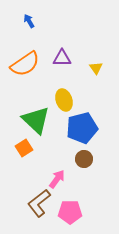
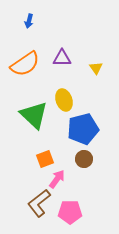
blue arrow: rotated 136 degrees counterclockwise
green triangle: moved 2 px left, 5 px up
blue pentagon: moved 1 px right, 1 px down
orange square: moved 21 px right, 11 px down; rotated 12 degrees clockwise
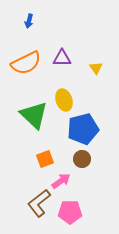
orange semicircle: moved 1 px right, 1 px up; rotated 8 degrees clockwise
brown circle: moved 2 px left
pink arrow: moved 4 px right, 2 px down; rotated 18 degrees clockwise
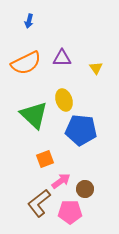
blue pentagon: moved 2 px left, 1 px down; rotated 20 degrees clockwise
brown circle: moved 3 px right, 30 px down
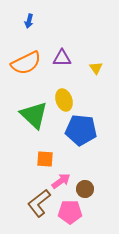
orange square: rotated 24 degrees clockwise
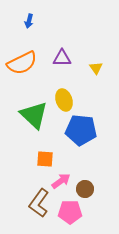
orange semicircle: moved 4 px left
brown L-shape: rotated 16 degrees counterclockwise
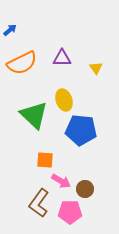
blue arrow: moved 19 px left, 9 px down; rotated 144 degrees counterclockwise
orange square: moved 1 px down
pink arrow: rotated 66 degrees clockwise
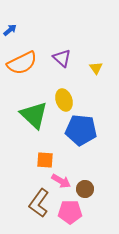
purple triangle: rotated 42 degrees clockwise
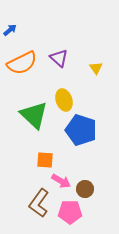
purple triangle: moved 3 px left
blue pentagon: rotated 12 degrees clockwise
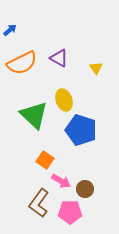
purple triangle: rotated 12 degrees counterclockwise
orange square: rotated 30 degrees clockwise
